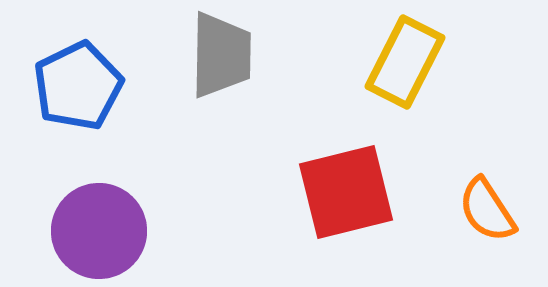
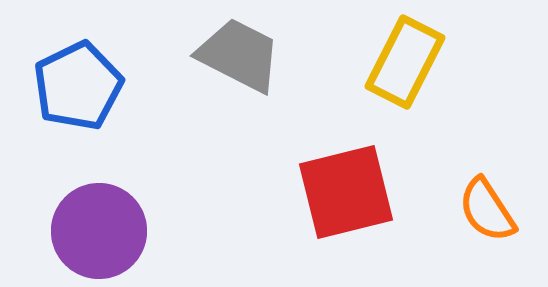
gray trapezoid: moved 18 px right; rotated 64 degrees counterclockwise
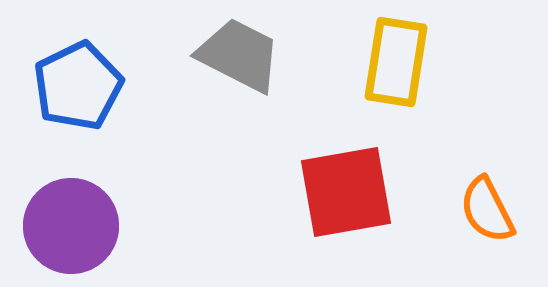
yellow rectangle: moved 9 px left; rotated 18 degrees counterclockwise
red square: rotated 4 degrees clockwise
orange semicircle: rotated 6 degrees clockwise
purple circle: moved 28 px left, 5 px up
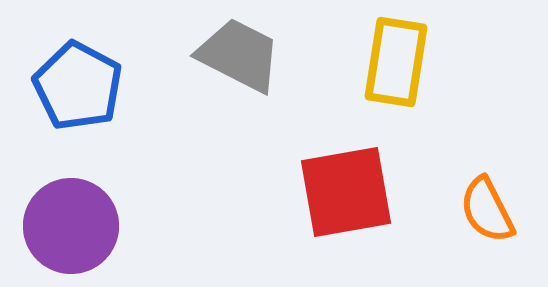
blue pentagon: rotated 18 degrees counterclockwise
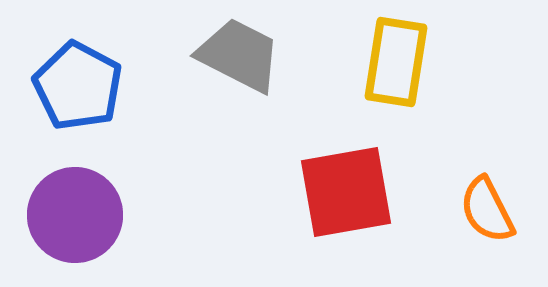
purple circle: moved 4 px right, 11 px up
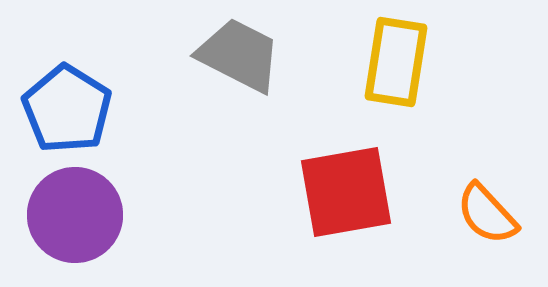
blue pentagon: moved 11 px left, 23 px down; rotated 4 degrees clockwise
orange semicircle: moved 4 px down; rotated 16 degrees counterclockwise
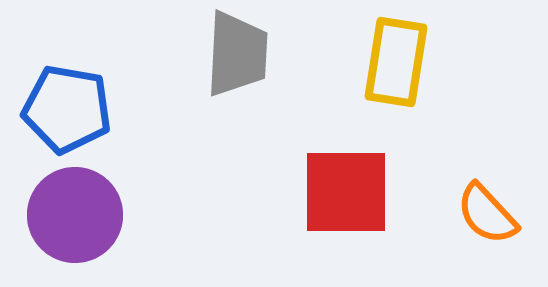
gray trapezoid: moved 2 px left, 1 px up; rotated 66 degrees clockwise
blue pentagon: rotated 22 degrees counterclockwise
red square: rotated 10 degrees clockwise
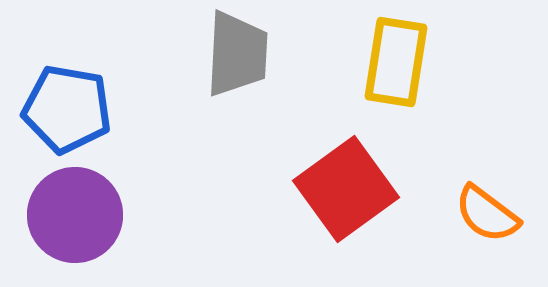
red square: moved 3 px up; rotated 36 degrees counterclockwise
orange semicircle: rotated 10 degrees counterclockwise
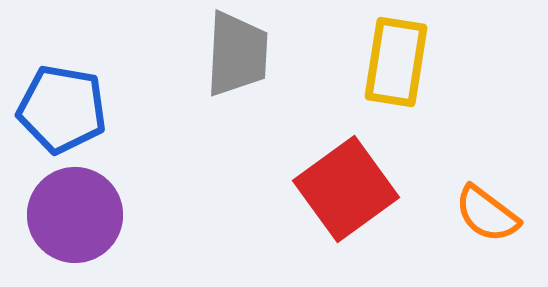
blue pentagon: moved 5 px left
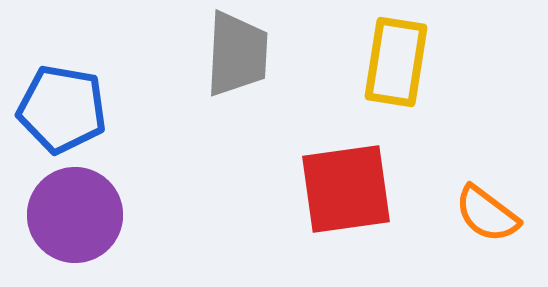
red square: rotated 28 degrees clockwise
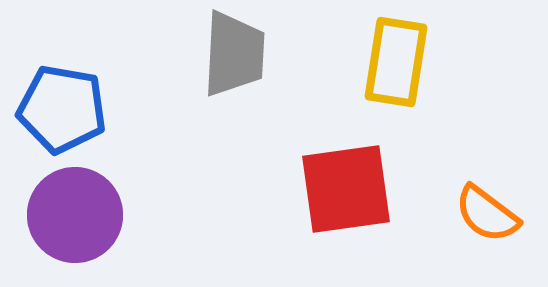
gray trapezoid: moved 3 px left
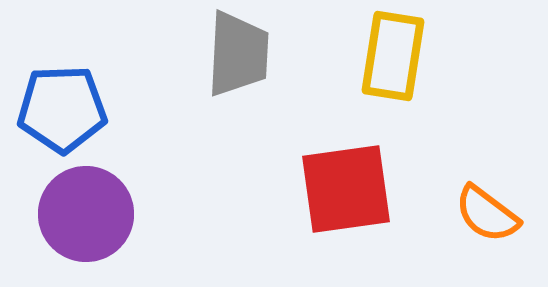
gray trapezoid: moved 4 px right
yellow rectangle: moved 3 px left, 6 px up
blue pentagon: rotated 12 degrees counterclockwise
purple circle: moved 11 px right, 1 px up
